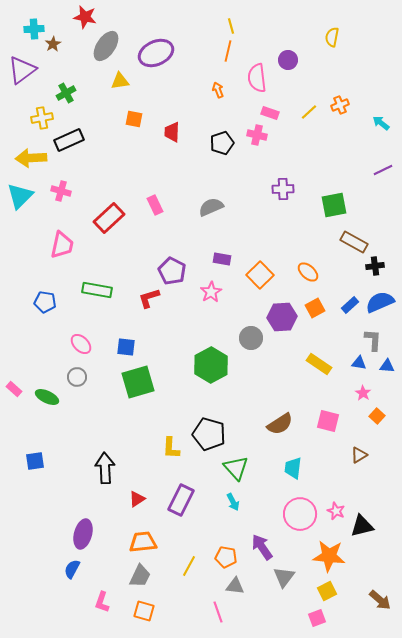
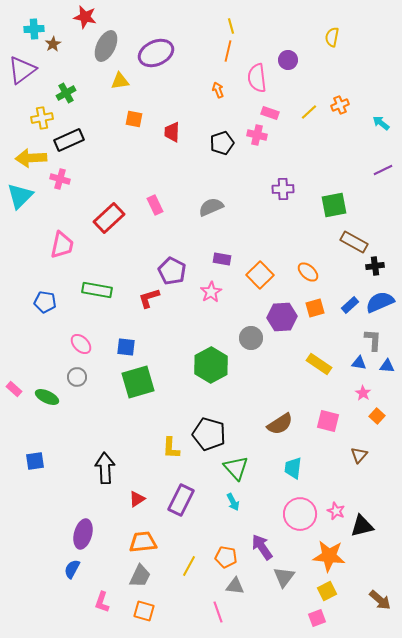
gray ellipse at (106, 46): rotated 8 degrees counterclockwise
pink cross at (61, 191): moved 1 px left, 12 px up
orange square at (315, 308): rotated 12 degrees clockwise
brown triangle at (359, 455): rotated 18 degrees counterclockwise
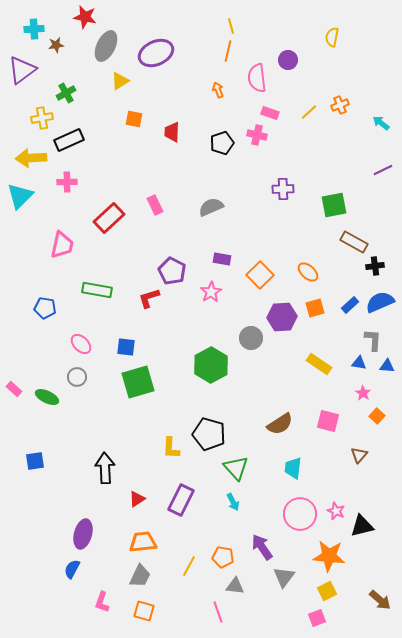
brown star at (53, 44): moved 3 px right, 1 px down; rotated 21 degrees clockwise
yellow triangle at (120, 81): rotated 24 degrees counterclockwise
pink cross at (60, 179): moved 7 px right, 3 px down; rotated 18 degrees counterclockwise
blue pentagon at (45, 302): moved 6 px down
orange pentagon at (226, 557): moved 3 px left
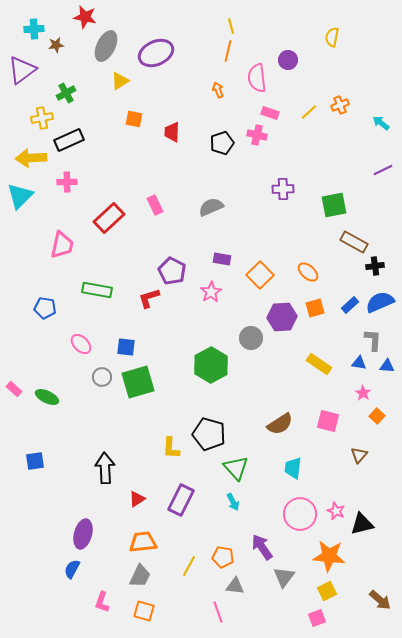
gray circle at (77, 377): moved 25 px right
black triangle at (362, 526): moved 2 px up
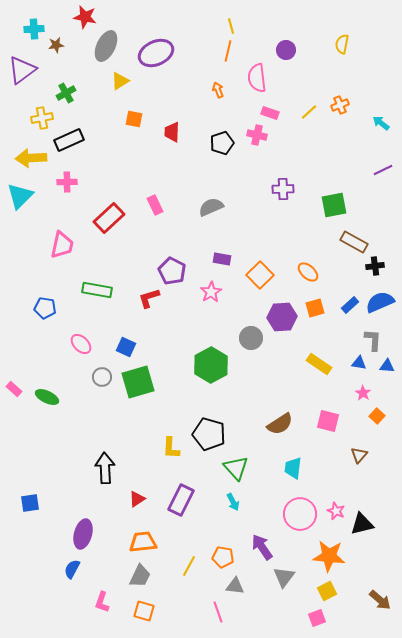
yellow semicircle at (332, 37): moved 10 px right, 7 px down
purple circle at (288, 60): moved 2 px left, 10 px up
blue square at (126, 347): rotated 18 degrees clockwise
blue square at (35, 461): moved 5 px left, 42 px down
